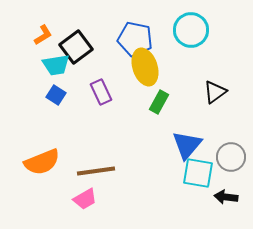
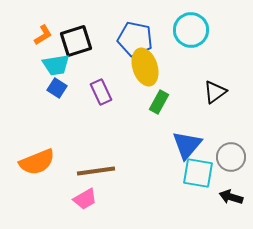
black square: moved 6 px up; rotated 20 degrees clockwise
blue square: moved 1 px right, 7 px up
orange semicircle: moved 5 px left
black arrow: moved 5 px right; rotated 10 degrees clockwise
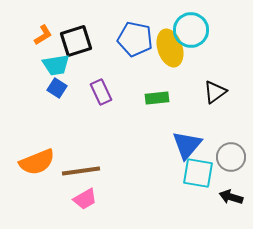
yellow ellipse: moved 25 px right, 19 px up
green rectangle: moved 2 px left, 4 px up; rotated 55 degrees clockwise
brown line: moved 15 px left
